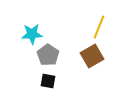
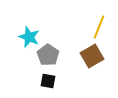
cyan star: moved 3 px left, 3 px down; rotated 25 degrees clockwise
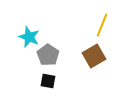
yellow line: moved 3 px right, 2 px up
brown square: moved 2 px right
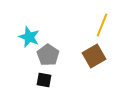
black square: moved 4 px left, 1 px up
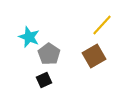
yellow line: rotated 20 degrees clockwise
gray pentagon: moved 1 px right, 1 px up
black square: rotated 35 degrees counterclockwise
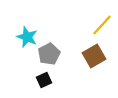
cyan star: moved 2 px left
gray pentagon: rotated 10 degrees clockwise
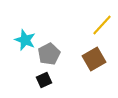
cyan star: moved 2 px left, 3 px down
brown square: moved 3 px down
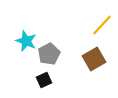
cyan star: moved 1 px right, 1 px down
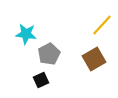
cyan star: moved 7 px up; rotated 15 degrees counterclockwise
black square: moved 3 px left
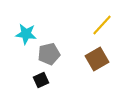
gray pentagon: rotated 15 degrees clockwise
brown square: moved 3 px right
